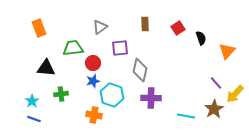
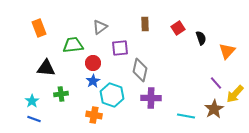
green trapezoid: moved 3 px up
blue star: rotated 16 degrees counterclockwise
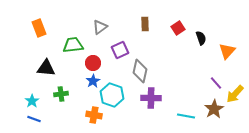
purple square: moved 2 px down; rotated 18 degrees counterclockwise
gray diamond: moved 1 px down
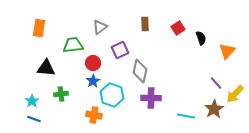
orange rectangle: rotated 30 degrees clockwise
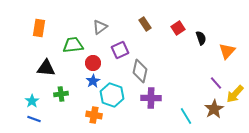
brown rectangle: rotated 32 degrees counterclockwise
cyan line: rotated 48 degrees clockwise
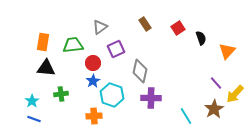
orange rectangle: moved 4 px right, 14 px down
purple square: moved 4 px left, 1 px up
orange cross: moved 1 px down; rotated 14 degrees counterclockwise
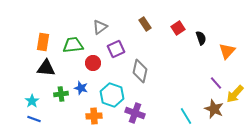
blue star: moved 12 px left, 7 px down; rotated 24 degrees counterclockwise
purple cross: moved 16 px left, 15 px down; rotated 18 degrees clockwise
brown star: rotated 18 degrees counterclockwise
